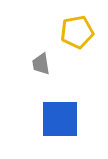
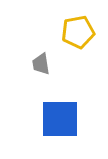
yellow pentagon: moved 1 px right
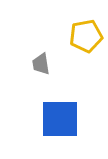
yellow pentagon: moved 8 px right, 4 px down
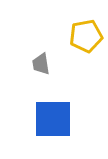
blue square: moved 7 px left
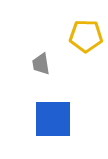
yellow pentagon: rotated 12 degrees clockwise
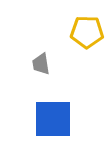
yellow pentagon: moved 1 px right, 4 px up
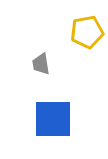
yellow pentagon: rotated 12 degrees counterclockwise
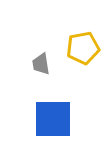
yellow pentagon: moved 4 px left, 16 px down
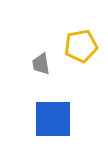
yellow pentagon: moved 2 px left, 2 px up
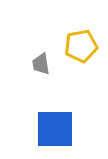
blue square: moved 2 px right, 10 px down
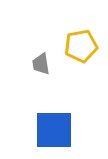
blue square: moved 1 px left, 1 px down
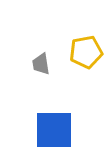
yellow pentagon: moved 5 px right, 6 px down
